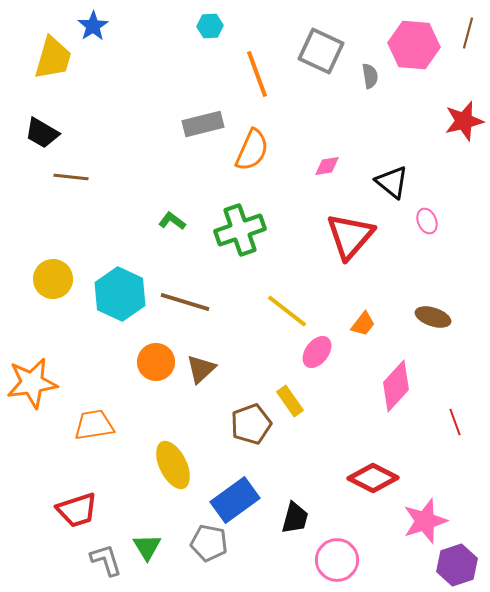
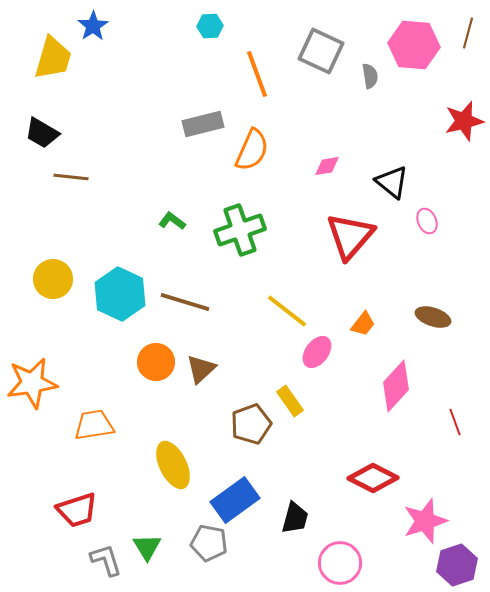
pink circle at (337, 560): moved 3 px right, 3 px down
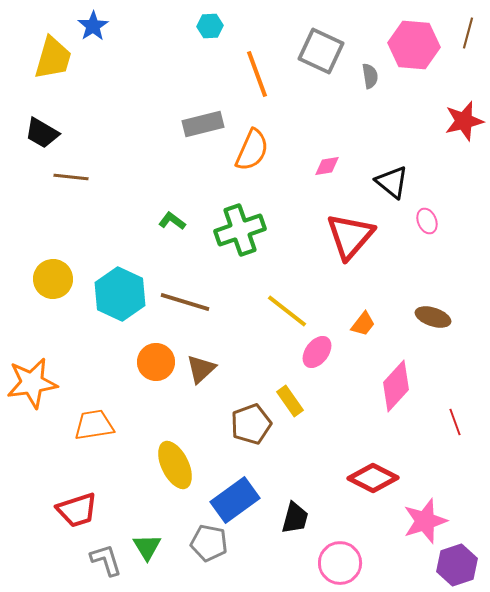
yellow ellipse at (173, 465): moved 2 px right
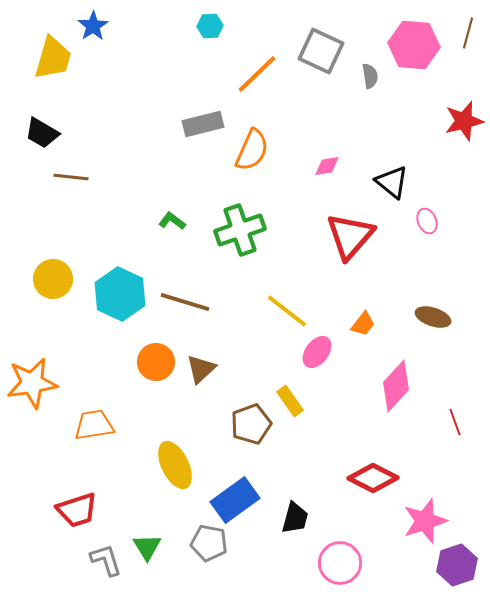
orange line at (257, 74): rotated 66 degrees clockwise
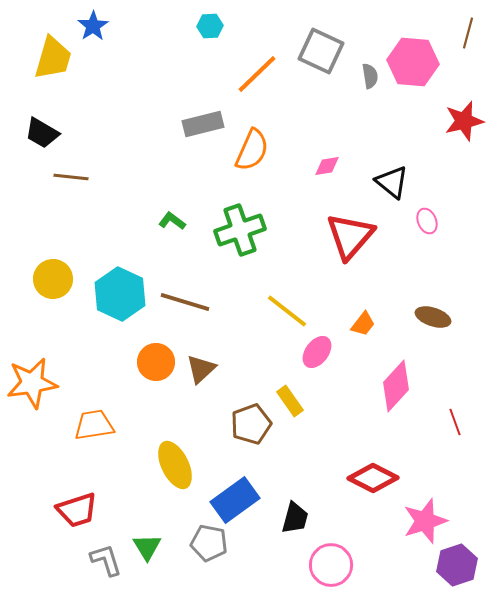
pink hexagon at (414, 45): moved 1 px left, 17 px down
pink circle at (340, 563): moved 9 px left, 2 px down
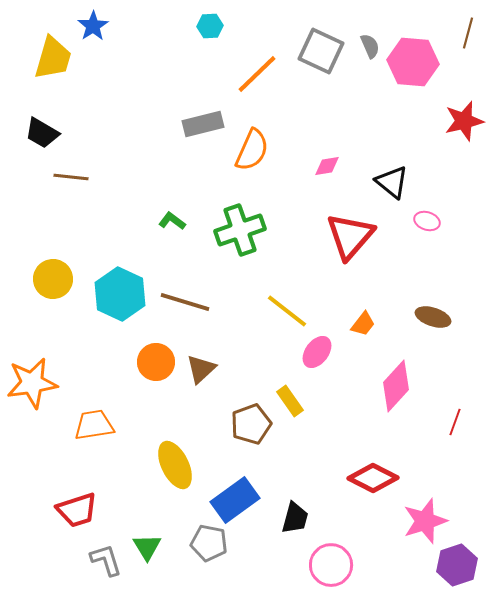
gray semicircle at (370, 76): moved 30 px up; rotated 15 degrees counterclockwise
pink ellipse at (427, 221): rotated 50 degrees counterclockwise
red line at (455, 422): rotated 40 degrees clockwise
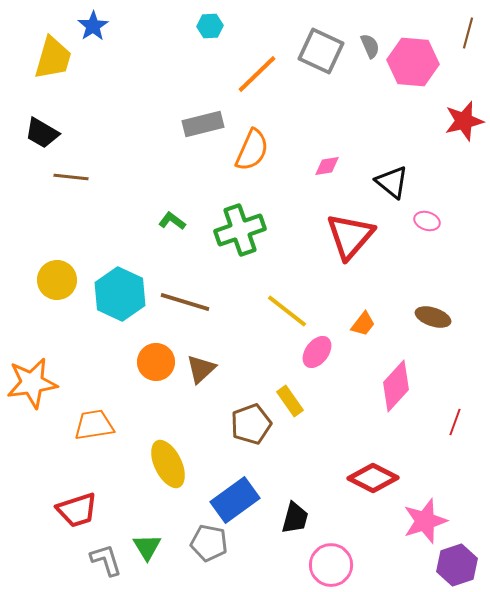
yellow circle at (53, 279): moved 4 px right, 1 px down
yellow ellipse at (175, 465): moved 7 px left, 1 px up
